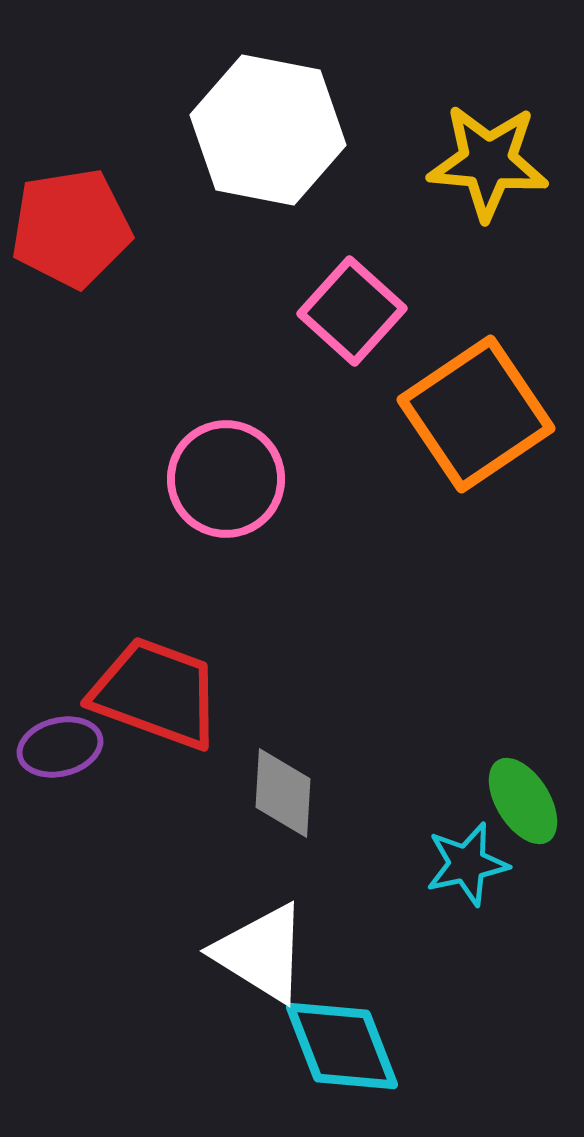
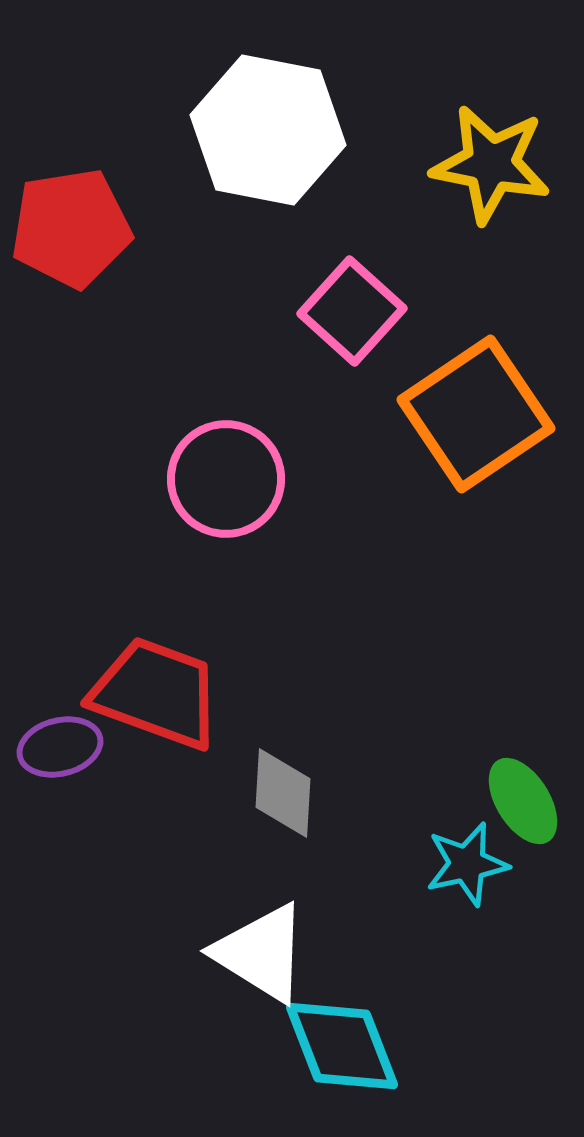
yellow star: moved 3 px right, 2 px down; rotated 6 degrees clockwise
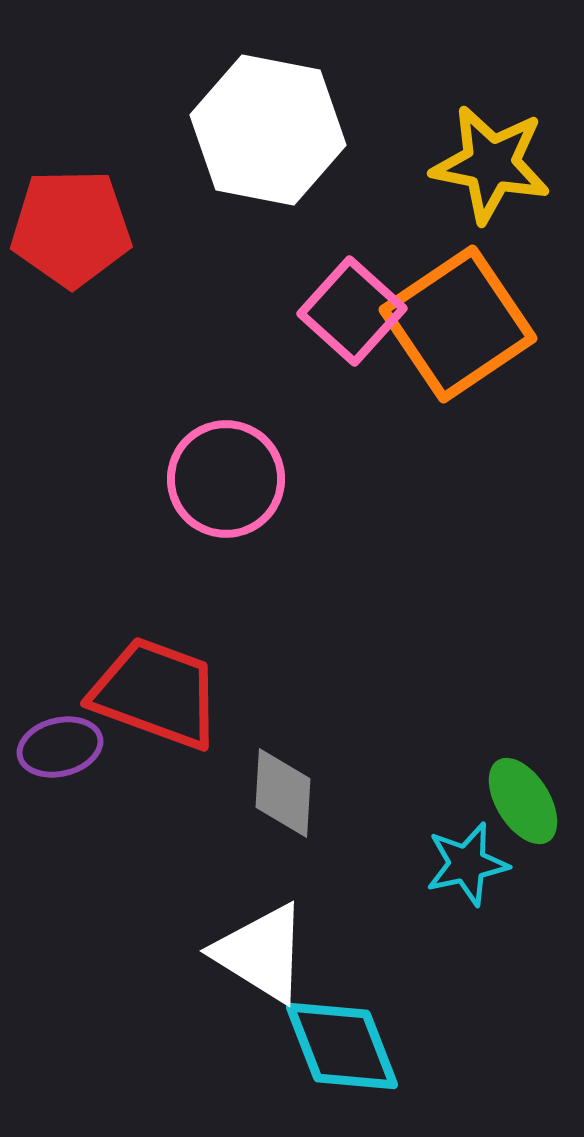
red pentagon: rotated 8 degrees clockwise
orange square: moved 18 px left, 90 px up
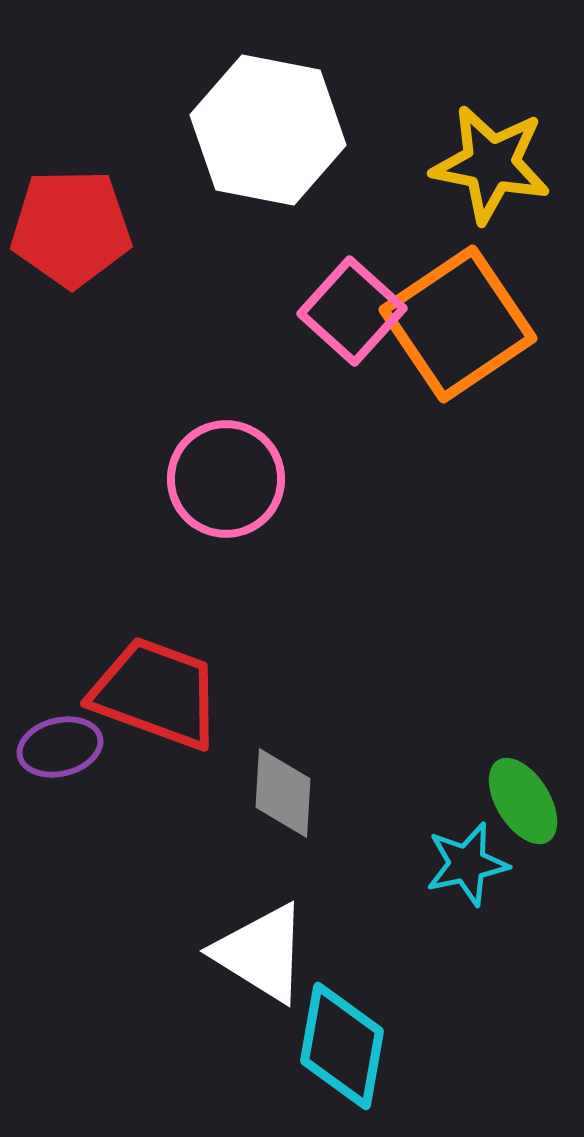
cyan diamond: rotated 31 degrees clockwise
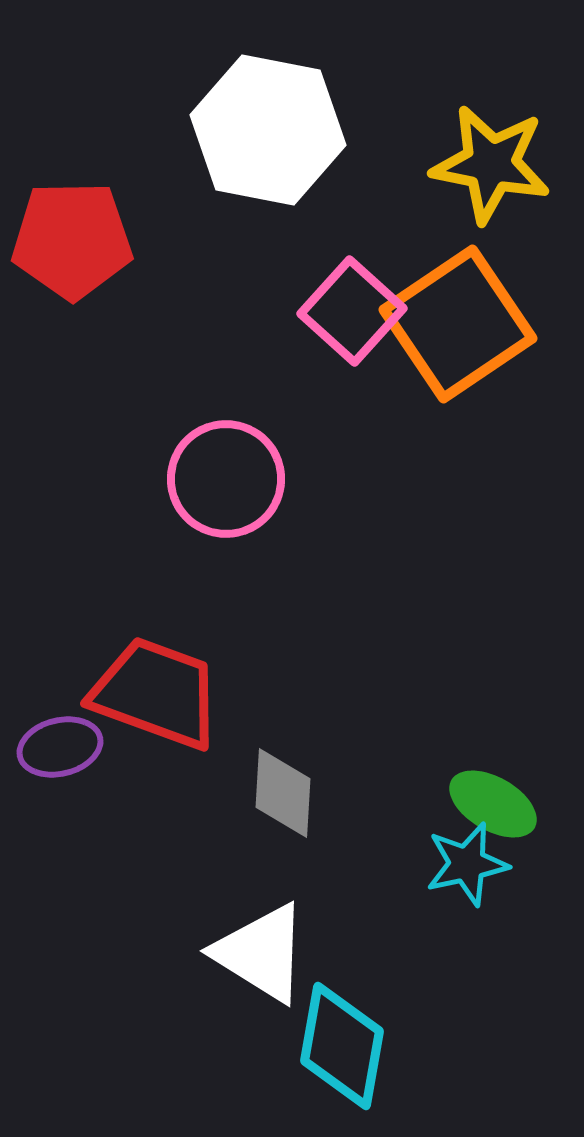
red pentagon: moved 1 px right, 12 px down
green ellipse: moved 30 px left, 3 px down; rotated 28 degrees counterclockwise
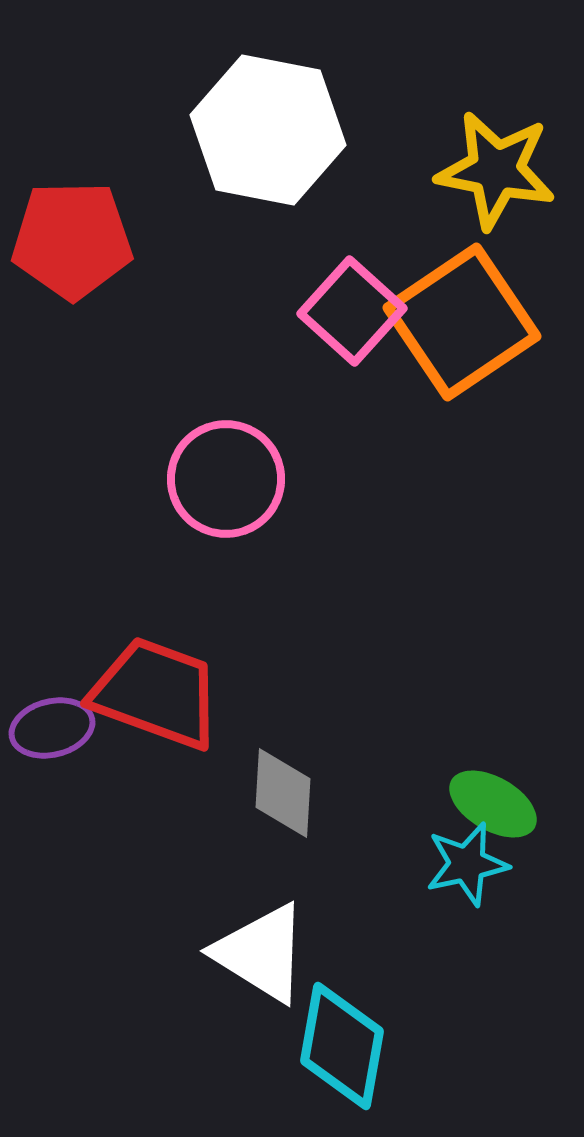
yellow star: moved 5 px right, 6 px down
orange square: moved 4 px right, 2 px up
purple ellipse: moved 8 px left, 19 px up
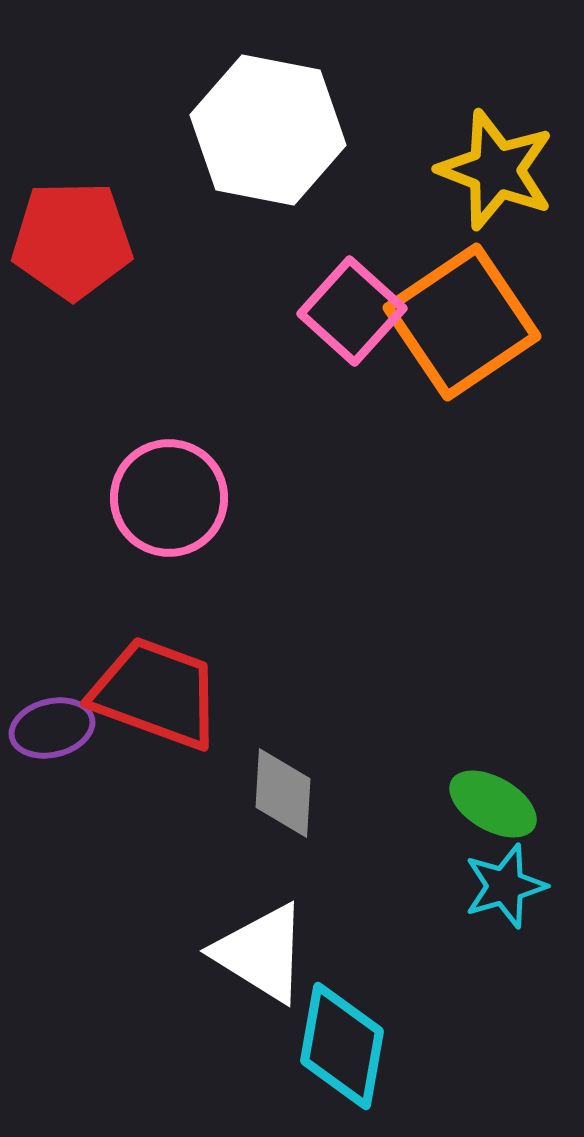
yellow star: rotated 10 degrees clockwise
pink circle: moved 57 px left, 19 px down
cyan star: moved 38 px right, 22 px down; rotated 4 degrees counterclockwise
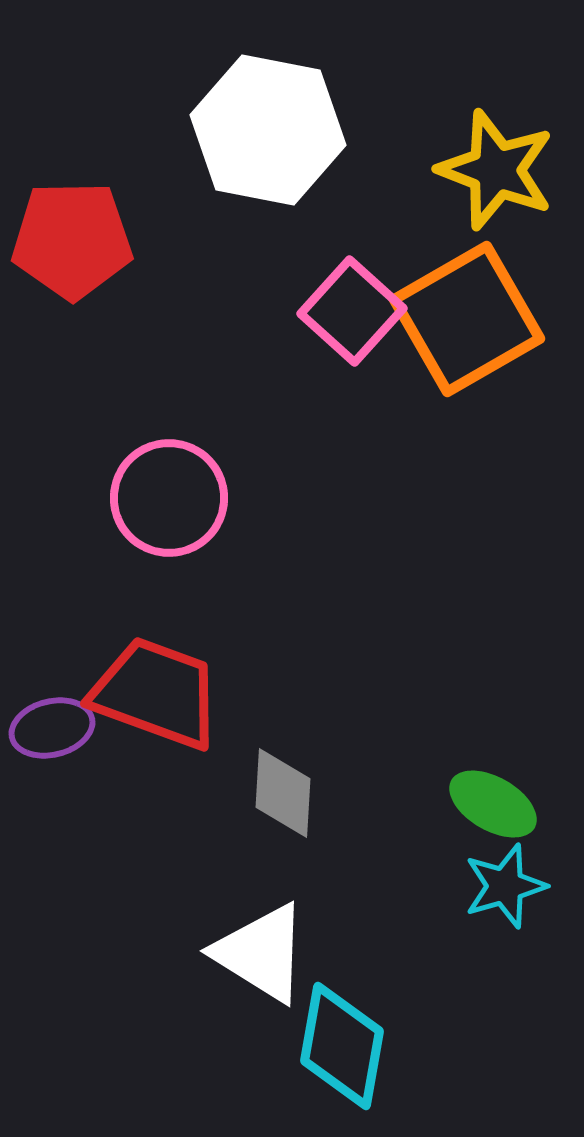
orange square: moved 5 px right, 3 px up; rotated 4 degrees clockwise
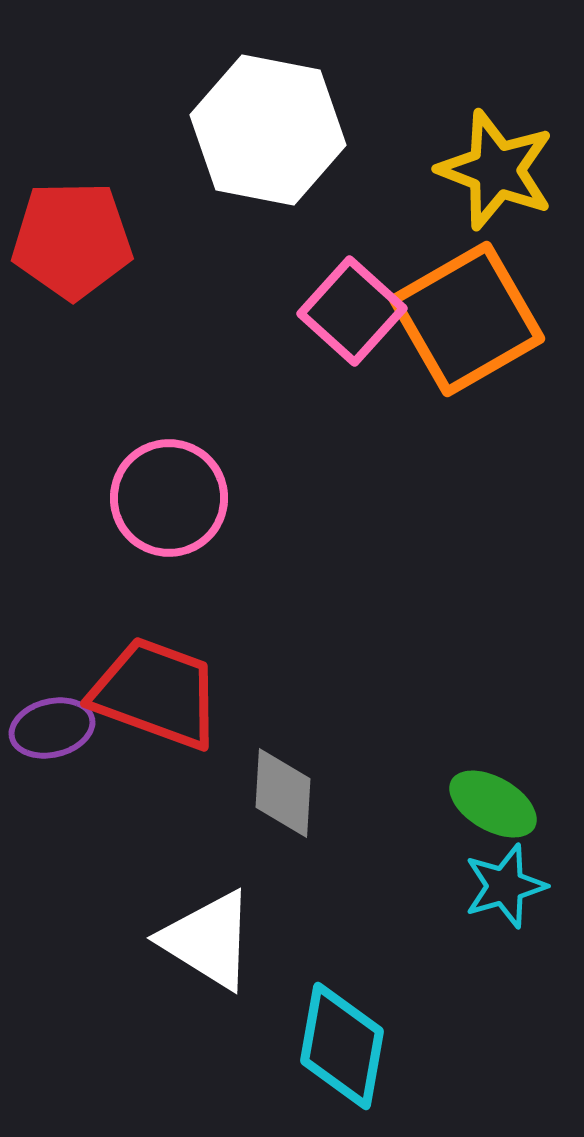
white triangle: moved 53 px left, 13 px up
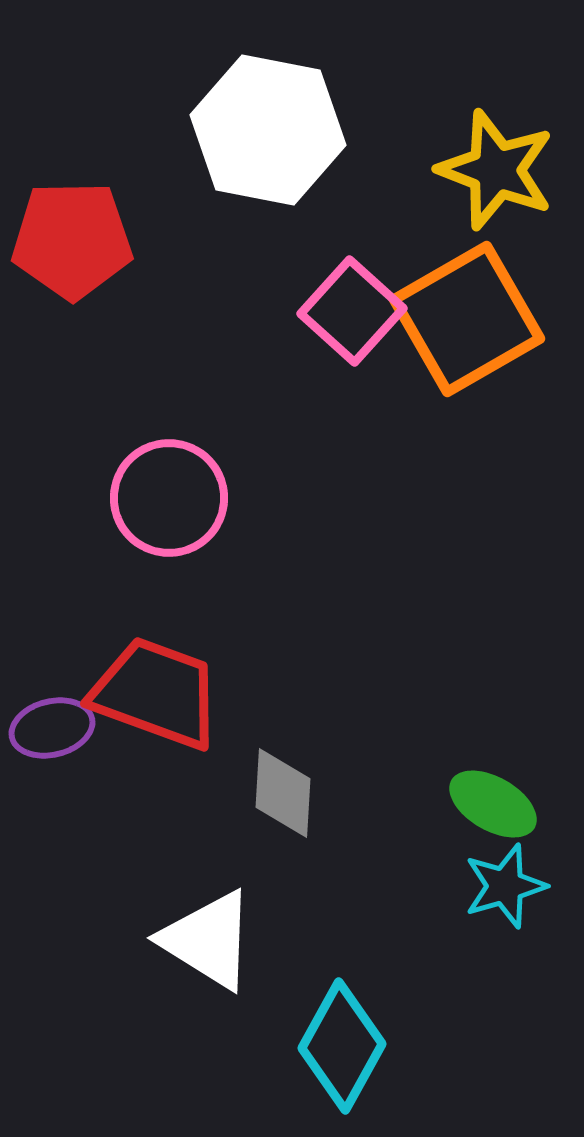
cyan diamond: rotated 19 degrees clockwise
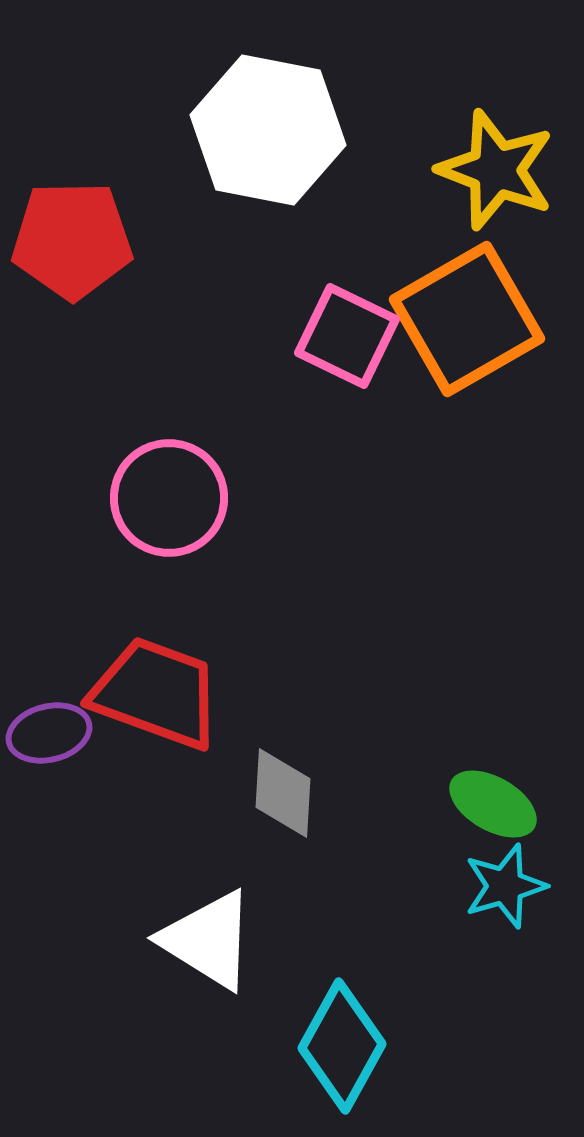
pink square: moved 5 px left, 25 px down; rotated 16 degrees counterclockwise
purple ellipse: moved 3 px left, 5 px down
